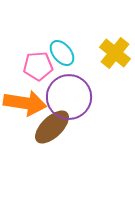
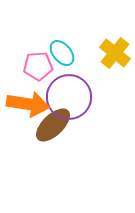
orange arrow: moved 3 px right, 1 px down
brown ellipse: moved 1 px right, 2 px up
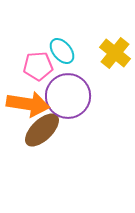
cyan ellipse: moved 2 px up
purple circle: moved 1 px left, 1 px up
brown ellipse: moved 11 px left, 5 px down
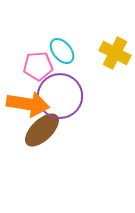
yellow cross: rotated 12 degrees counterclockwise
purple circle: moved 8 px left
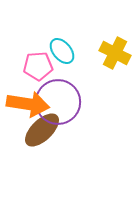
purple circle: moved 2 px left, 6 px down
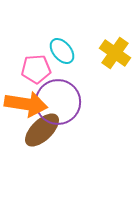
yellow cross: rotated 8 degrees clockwise
pink pentagon: moved 2 px left, 3 px down
orange arrow: moved 2 px left
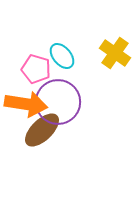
cyan ellipse: moved 5 px down
pink pentagon: rotated 20 degrees clockwise
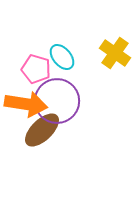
cyan ellipse: moved 1 px down
purple circle: moved 1 px left, 1 px up
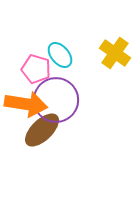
cyan ellipse: moved 2 px left, 2 px up
purple circle: moved 1 px left, 1 px up
